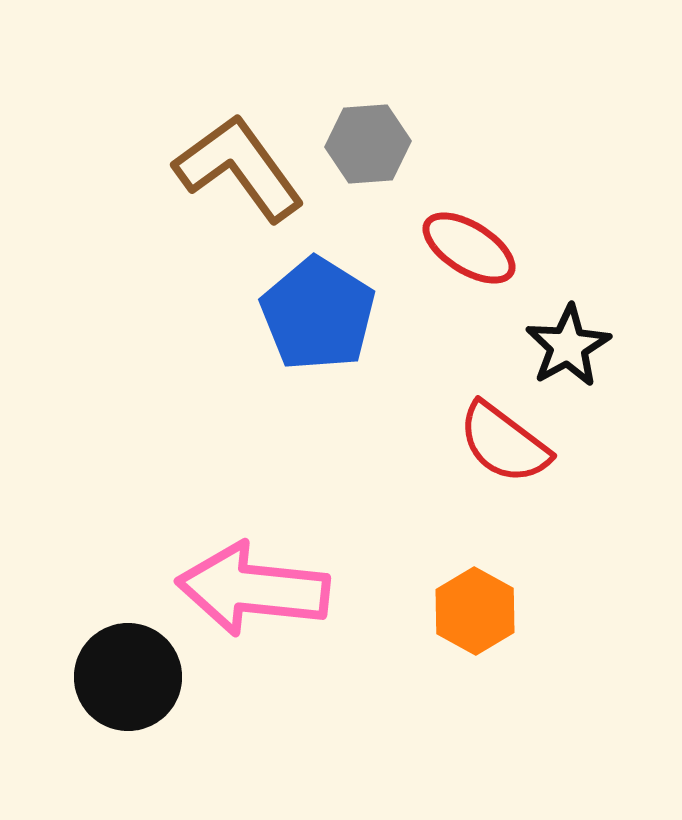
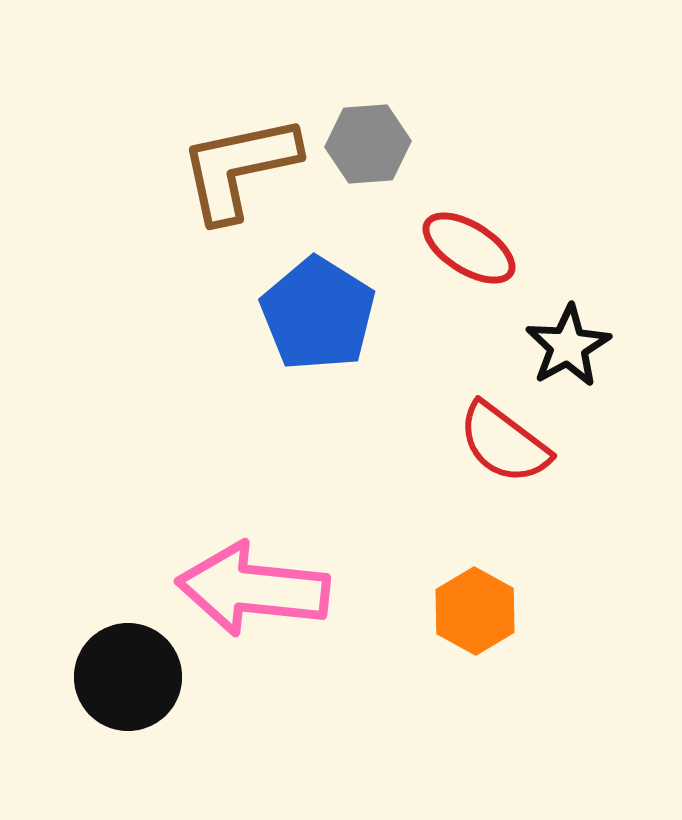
brown L-shape: rotated 66 degrees counterclockwise
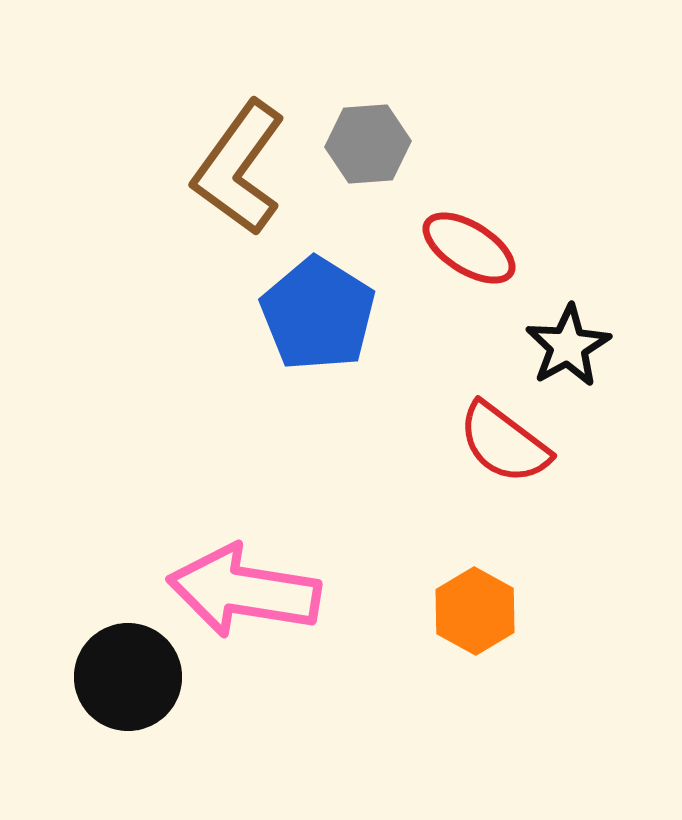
brown L-shape: rotated 42 degrees counterclockwise
pink arrow: moved 9 px left, 2 px down; rotated 3 degrees clockwise
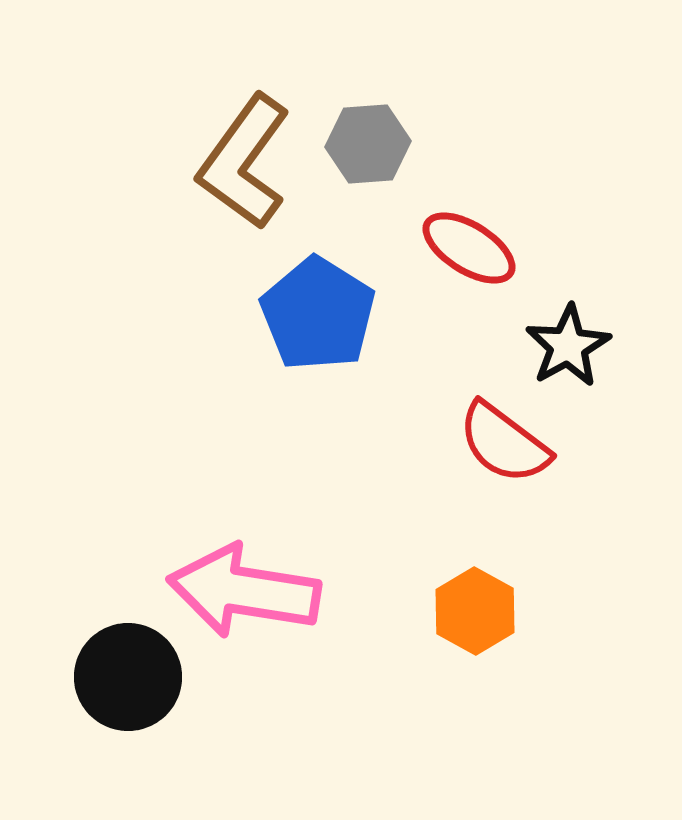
brown L-shape: moved 5 px right, 6 px up
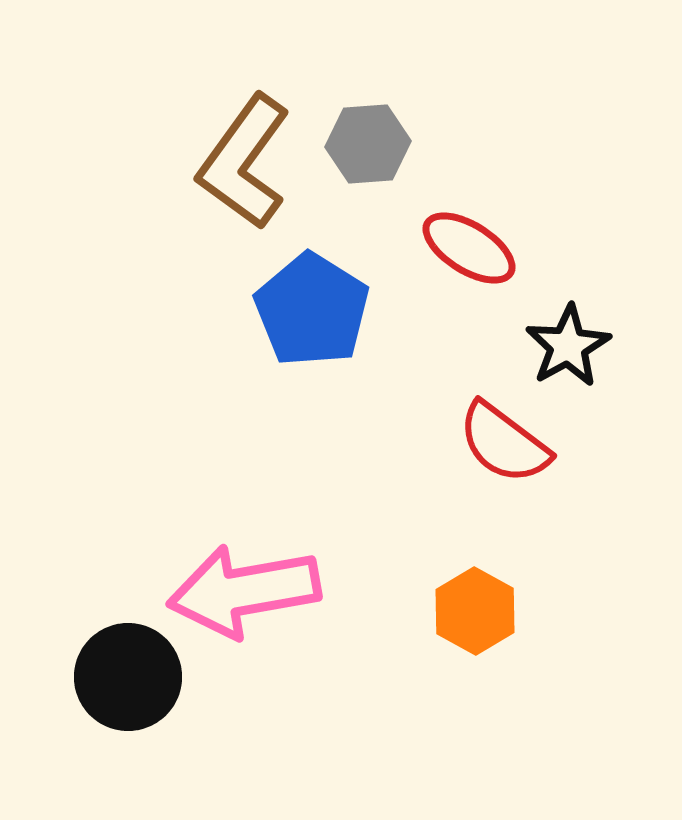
blue pentagon: moved 6 px left, 4 px up
pink arrow: rotated 19 degrees counterclockwise
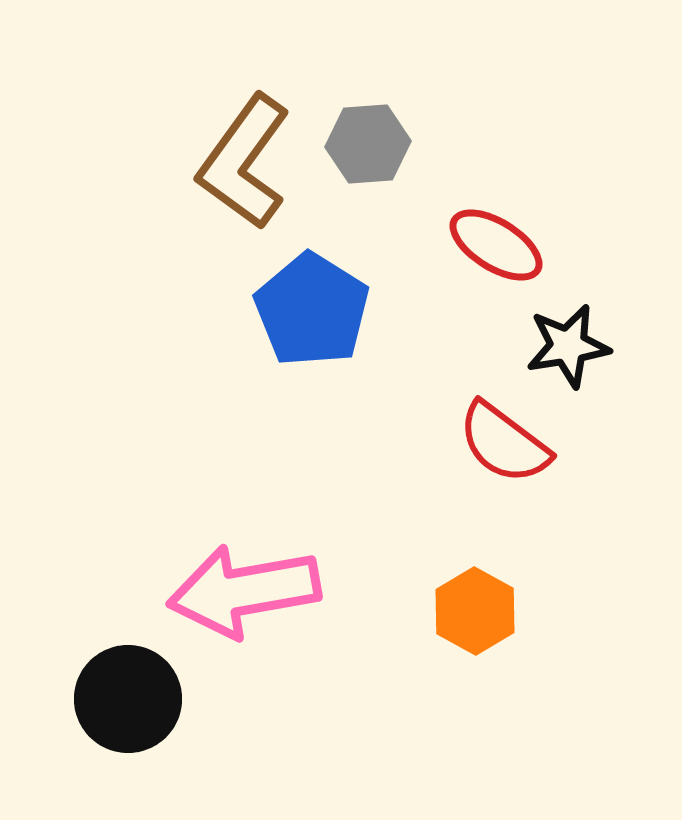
red ellipse: moved 27 px right, 3 px up
black star: rotated 20 degrees clockwise
black circle: moved 22 px down
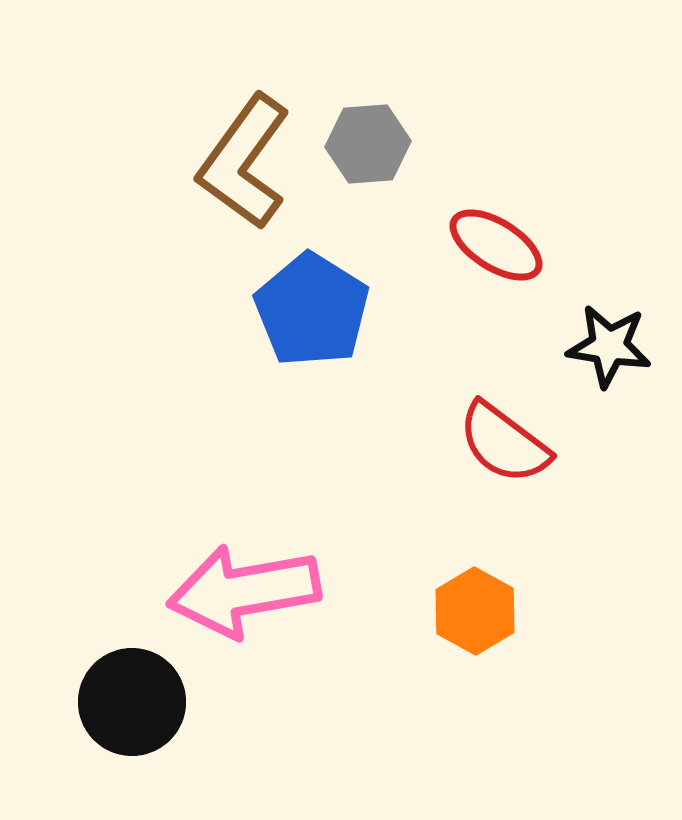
black star: moved 41 px right; rotated 18 degrees clockwise
black circle: moved 4 px right, 3 px down
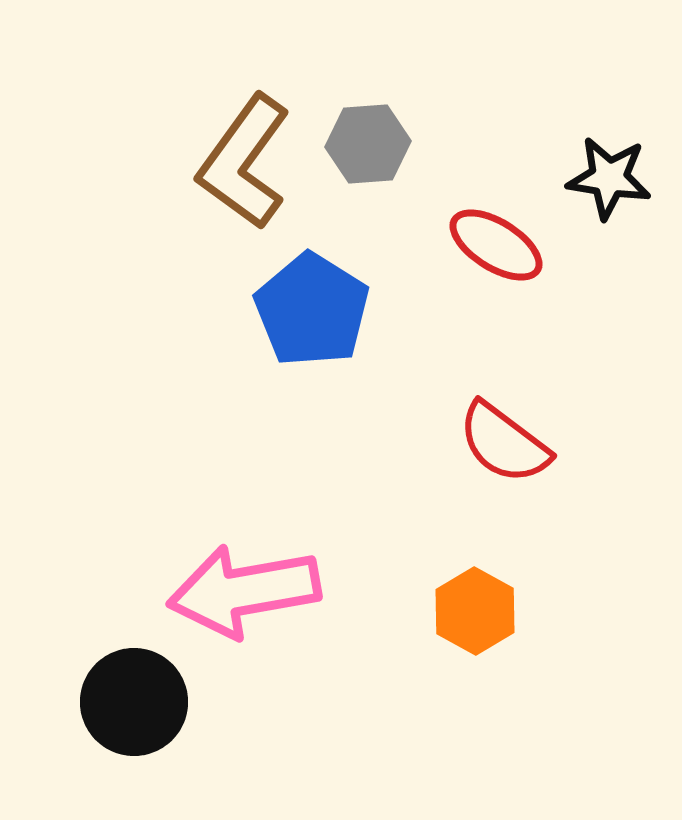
black star: moved 168 px up
black circle: moved 2 px right
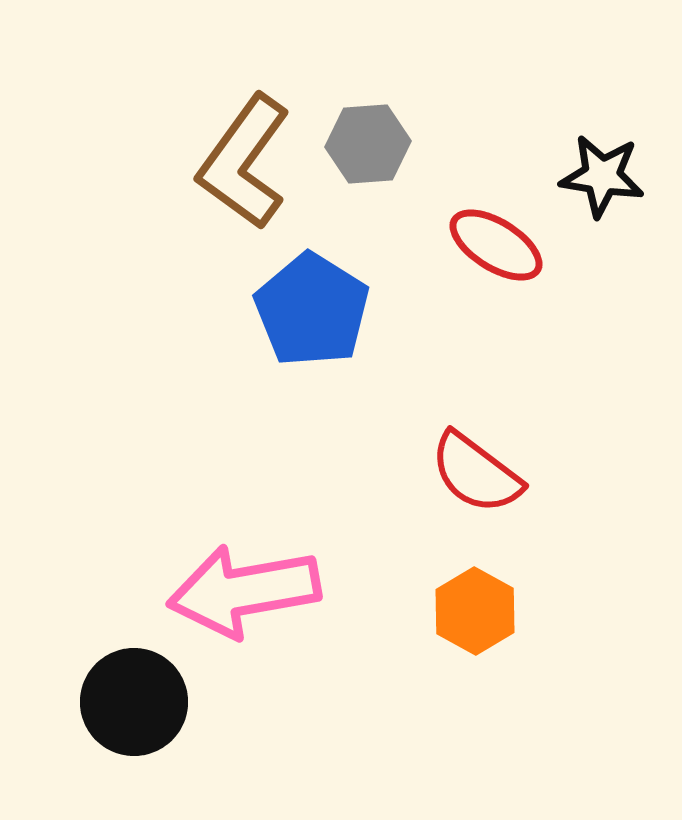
black star: moved 7 px left, 2 px up
red semicircle: moved 28 px left, 30 px down
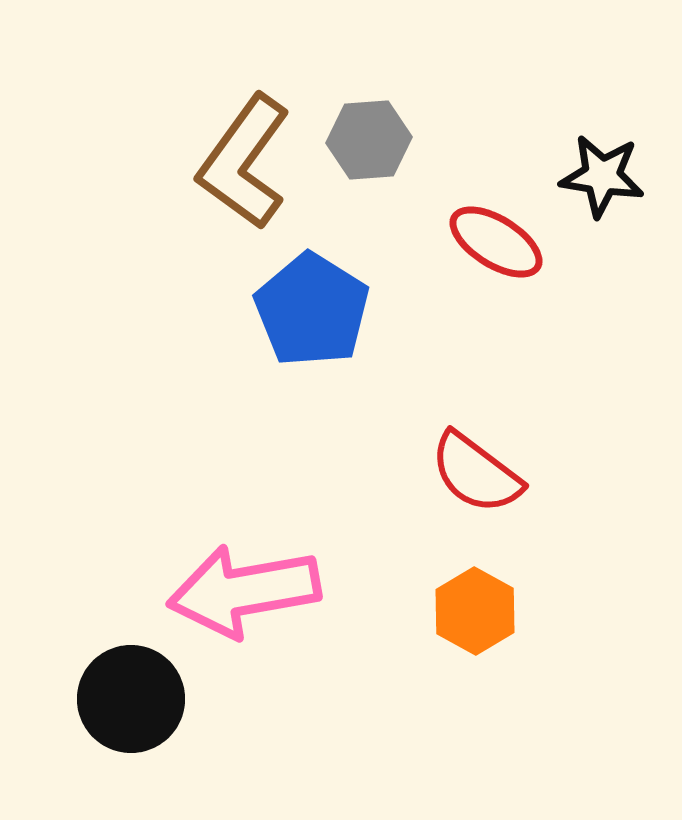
gray hexagon: moved 1 px right, 4 px up
red ellipse: moved 3 px up
black circle: moved 3 px left, 3 px up
